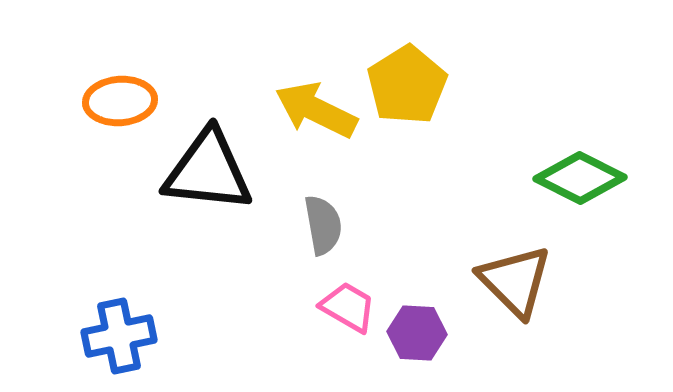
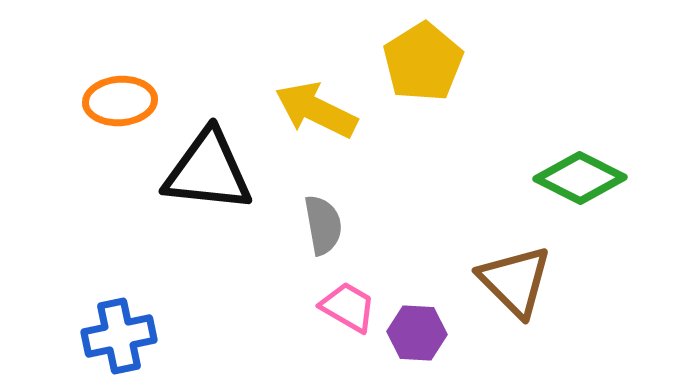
yellow pentagon: moved 16 px right, 23 px up
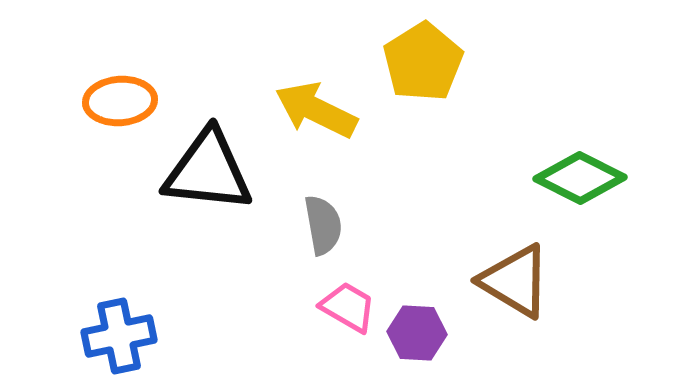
brown triangle: rotated 14 degrees counterclockwise
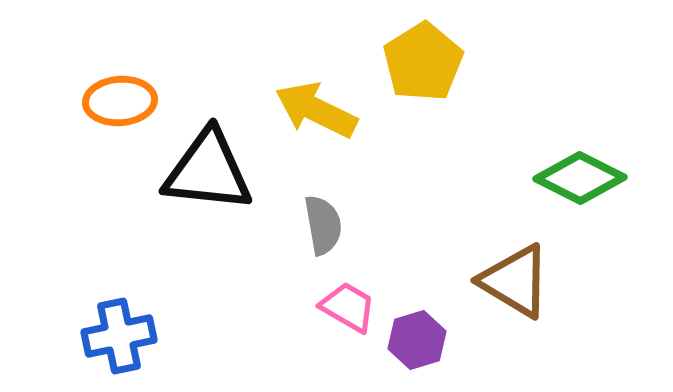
purple hexagon: moved 7 px down; rotated 20 degrees counterclockwise
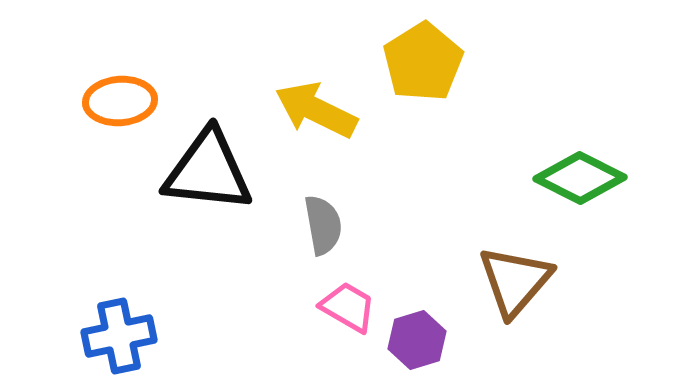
brown triangle: rotated 40 degrees clockwise
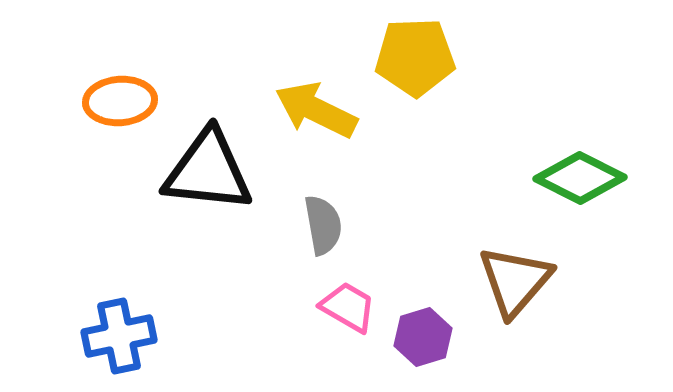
yellow pentagon: moved 8 px left, 5 px up; rotated 30 degrees clockwise
purple hexagon: moved 6 px right, 3 px up
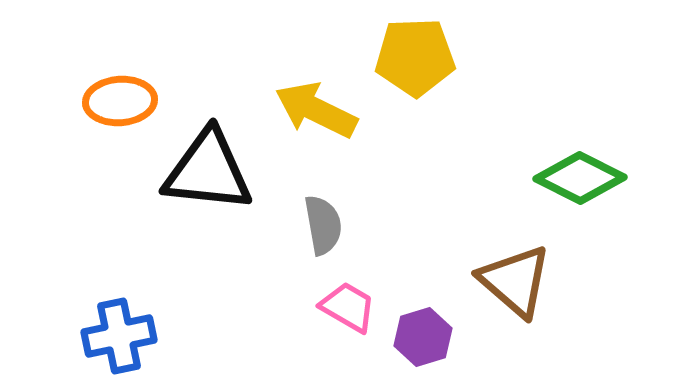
brown triangle: rotated 30 degrees counterclockwise
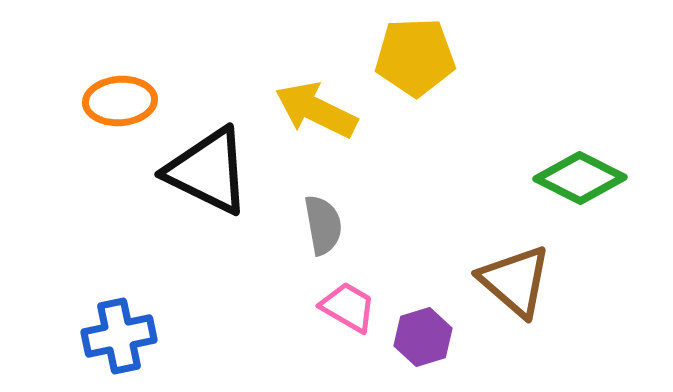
black triangle: rotated 20 degrees clockwise
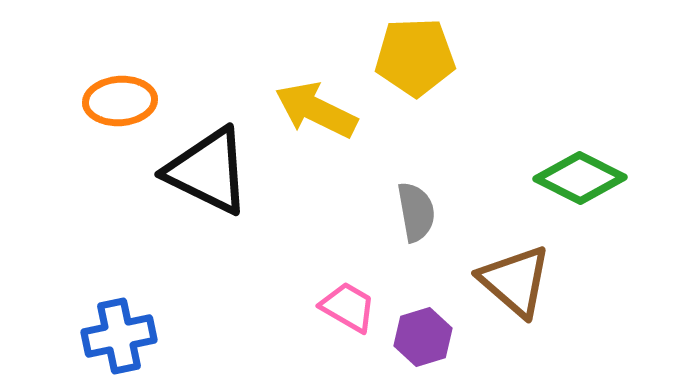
gray semicircle: moved 93 px right, 13 px up
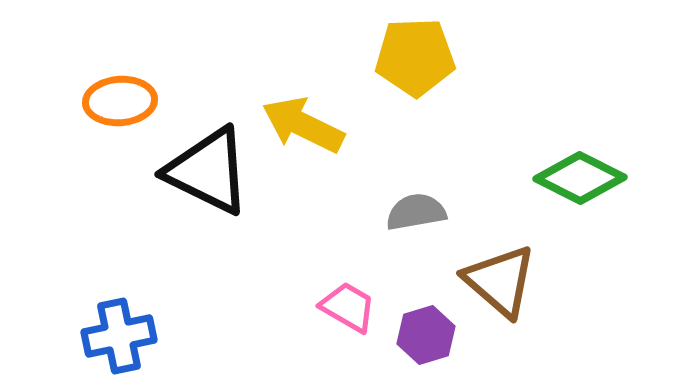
yellow arrow: moved 13 px left, 15 px down
gray semicircle: rotated 90 degrees counterclockwise
brown triangle: moved 15 px left
purple hexagon: moved 3 px right, 2 px up
